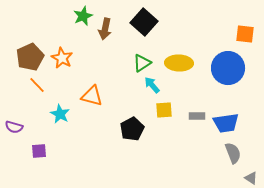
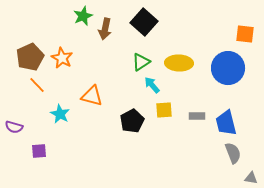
green triangle: moved 1 px left, 1 px up
blue trapezoid: rotated 84 degrees clockwise
black pentagon: moved 8 px up
gray triangle: rotated 24 degrees counterclockwise
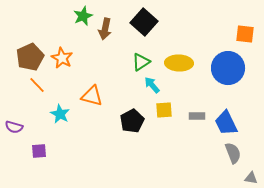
blue trapezoid: rotated 12 degrees counterclockwise
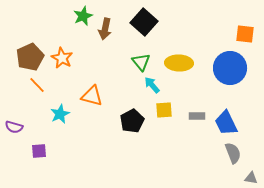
green triangle: rotated 36 degrees counterclockwise
blue circle: moved 2 px right
cyan star: rotated 18 degrees clockwise
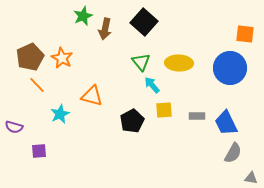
gray semicircle: rotated 50 degrees clockwise
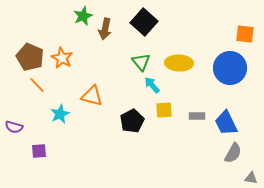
brown pentagon: rotated 24 degrees counterclockwise
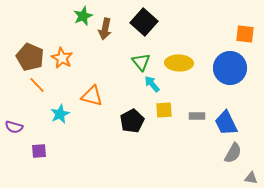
cyan arrow: moved 1 px up
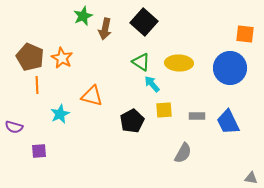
green triangle: rotated 18 degrees counterclockwise
orange line: rotated 42 degrees clockwise
blue trapezoid: moved 2 px right, 1 px up
gray semicircle: moved 50 px left
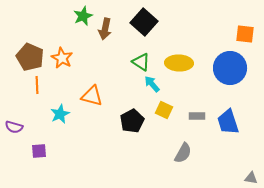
yellow square: rotated 30 degrees clockwise
blue trapezoid: rotated 8 degrees clockwise
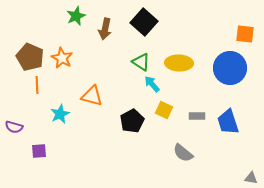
green star: moved 7 px left
gray semicircle: rotated 100 degrees clockwise
